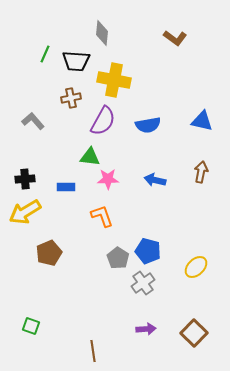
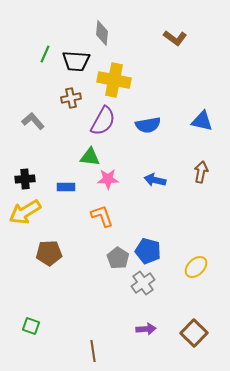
brown pentagon: rotated 20 degrees clockwise
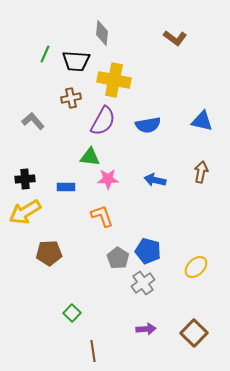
green square: moved 41 px right, 13 px up; rotated 24 degrees clockwise
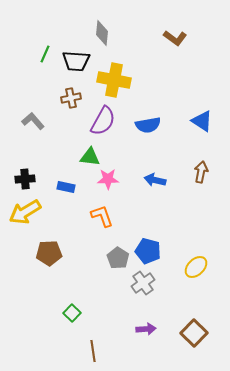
blue triangle: rotated 20 degrees clockwise
blue rectangle: rotated 12 degrees clockwise
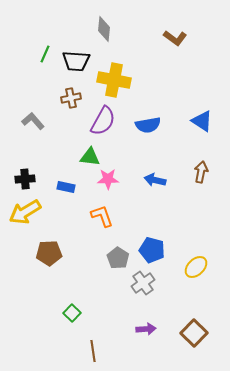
gray diamond: moved 2 px right, 4 px up
blue pentagon: moved 4 px right, 1 px up
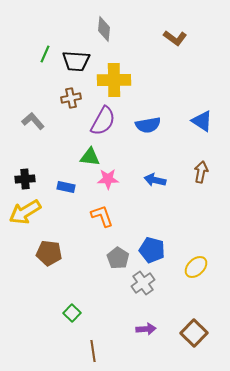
yellow cross: rotated 12 degrees counterclockwise
brown pentagon: rotated 10 degrees clockwise
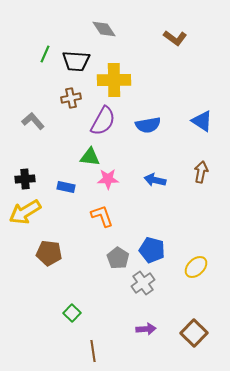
gray diamond: rotated 40 degrees counterclockwise
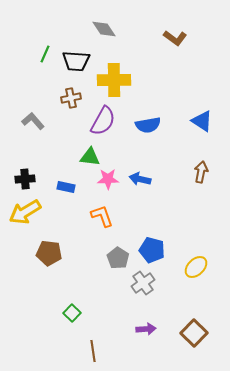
blue arrow: moved 15 px left, 1 px up
